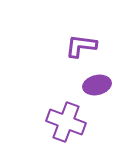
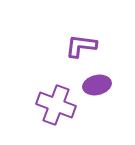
purple cross: moved 10 px left, 17 px up
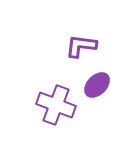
purple ellipse: rotated 32 degrees counterclockwise
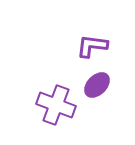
purple L-shape: moved 11 px right
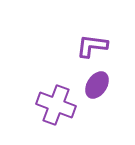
purple ellipse: rotated 12 degrees counterclockwise
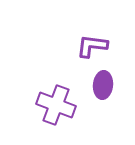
purple ellipse: moved 6 px right; rotated 28 degrees counterclockwise
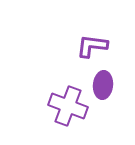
purple cross: moved 12 px right, 1 px down
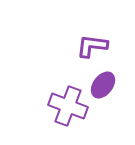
purple ellipse: rotated 32 degrees clockwise
